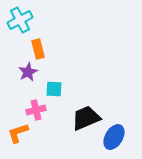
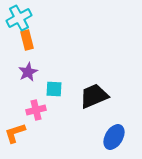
cyan cross: moved 1 px left, 2 px up
orange rectangle: moved 11 px left, 9 px up
black trapezoid: moved 8 px right, 22 px up
orange L-shape: moved 3 px left
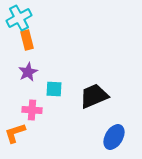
pink cross: moved 4 px left; rotated 18 degrees clockwise
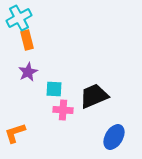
pink cross: moved 31 px right
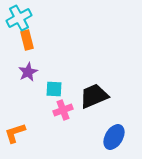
pink cross: rotated 24 degrees counterclockwise
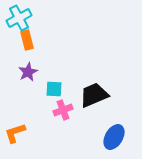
black trapezoid: moved 1 px up
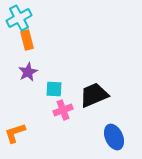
blue ellipse: rotated 55 degrees counterclockwise
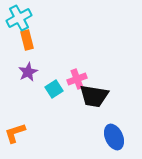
cyan square: rotated 36 degrees counterclockwise
black trapezoid: moved 1 px down; rotated 148 degrees counterclockwise
pink cross: moved 14 px right, 31 px up
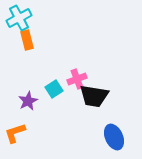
purple star: moved 29 px down
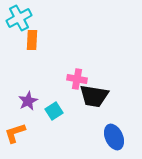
orange rectangle: moved 5 px right; rotated 18 degrees clockwise
pink cross: rotated 30 degrees clockwise
cyan square: moved 22 px down
